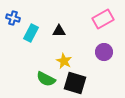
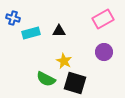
cyan rectangle: rotated 48 degrees clockwise
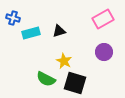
black triangle: rotated 16 degrees counterclockwise
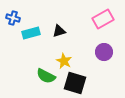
green semicircle: moved 3 px up
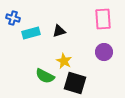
pink rectangle: rotated 65 degrees counterclockwise
green semicircle: moved 1 px left
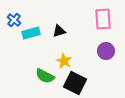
blue cross: moved 1 px right, 2 px down; rotated 24 degrees clockwise
purple circle: moved 2 px right, 1 px up
black square: rotated 10 degrees clockwise
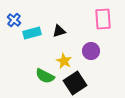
cyan rectangle: moved 1 px right
purple circle: moved 15 px left
black square: rotated 30 degrees clockwise
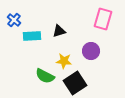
pink rectangle: rotated 20 degrees clockwise
cyan rectangle: moved 3 px down; rotated 12 degrees clockwise
yellow star: rotated 21 degrees counterclockwise
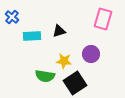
blue cross: moved 2 px left, 3 px up
purple circle: moved 3 px down
green semicircle: rotated 18 degrees counterclockwise
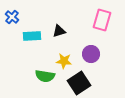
pink rectangle: moved 1 px left, 1 px down
black square: moved 4 px right
